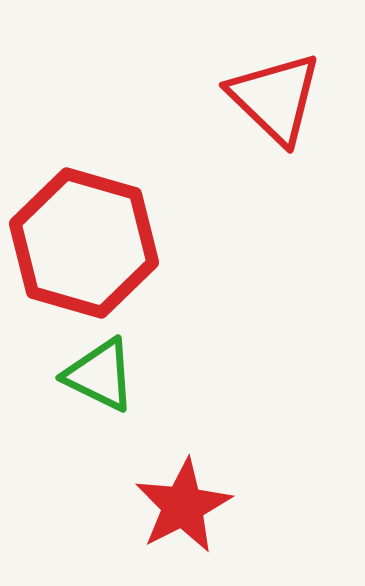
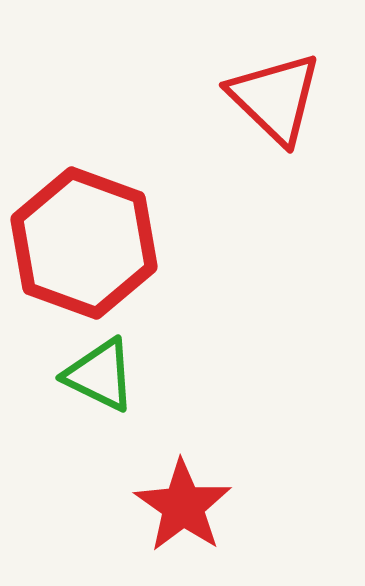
red hexagon: rotated 4 degrees clockwise
red star: rotated 10 degrees counterclockwise
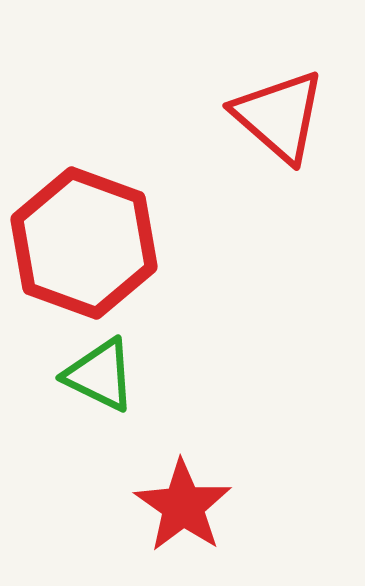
red triangle: moved 4 px right, 18 px down; rotated 3 degrees counterclockwise
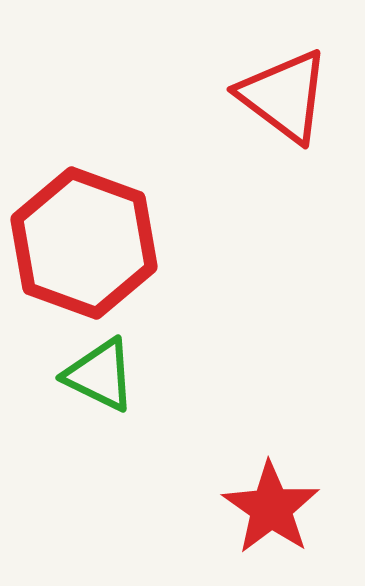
red triangle: moved 5 px right, 20 px up; rotated 4 degrees counterclockwise
red star: moved 88 px right, 2 px down
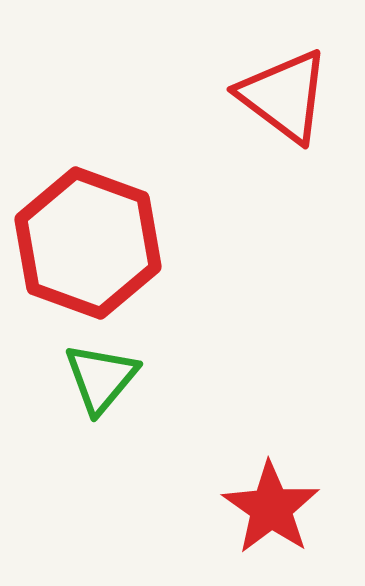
red hexagon: moved 4 px right
green triangle: moved 1 px right, 3 px down; rotated 44 degrees clockwise
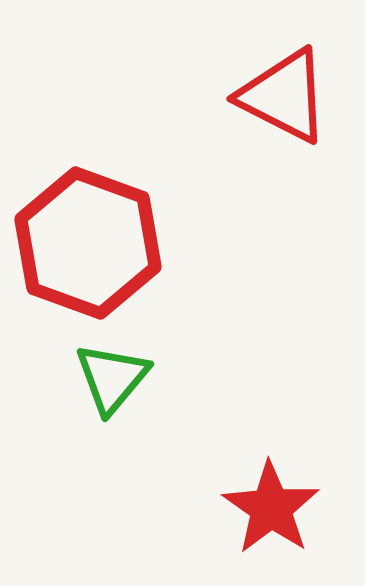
red triangle: rotated 10 degrees counterclockwise
green triangle: moved 11 px right
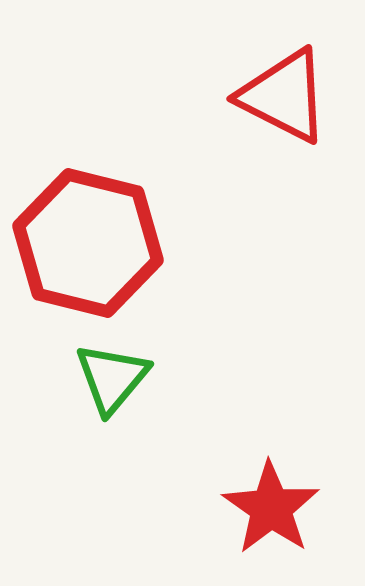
red hexagon: rotated 6 degrees counterclockwise
